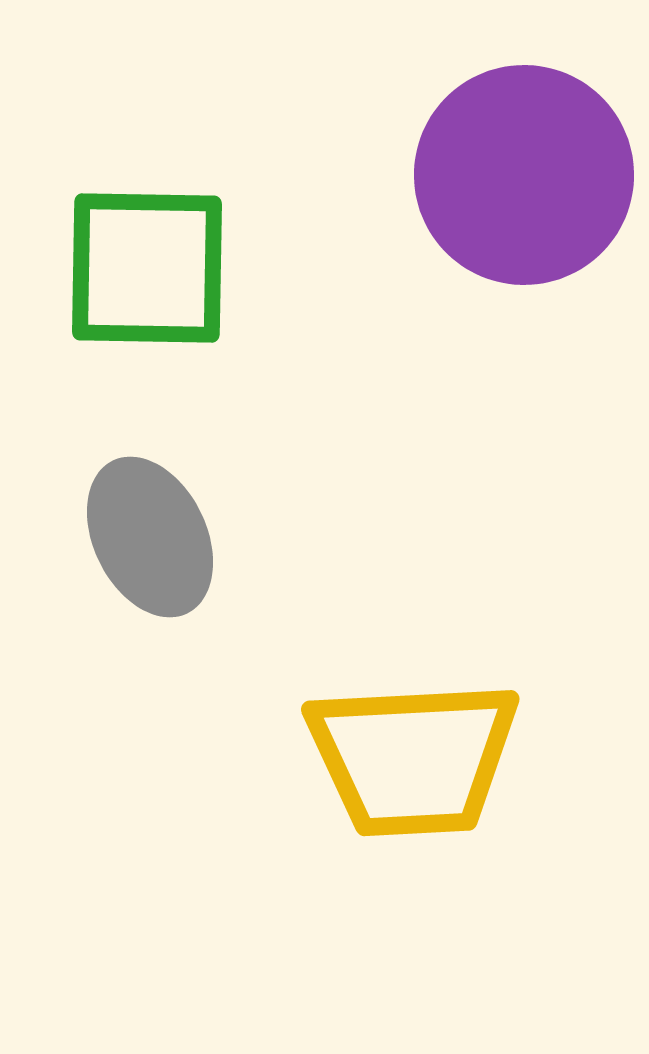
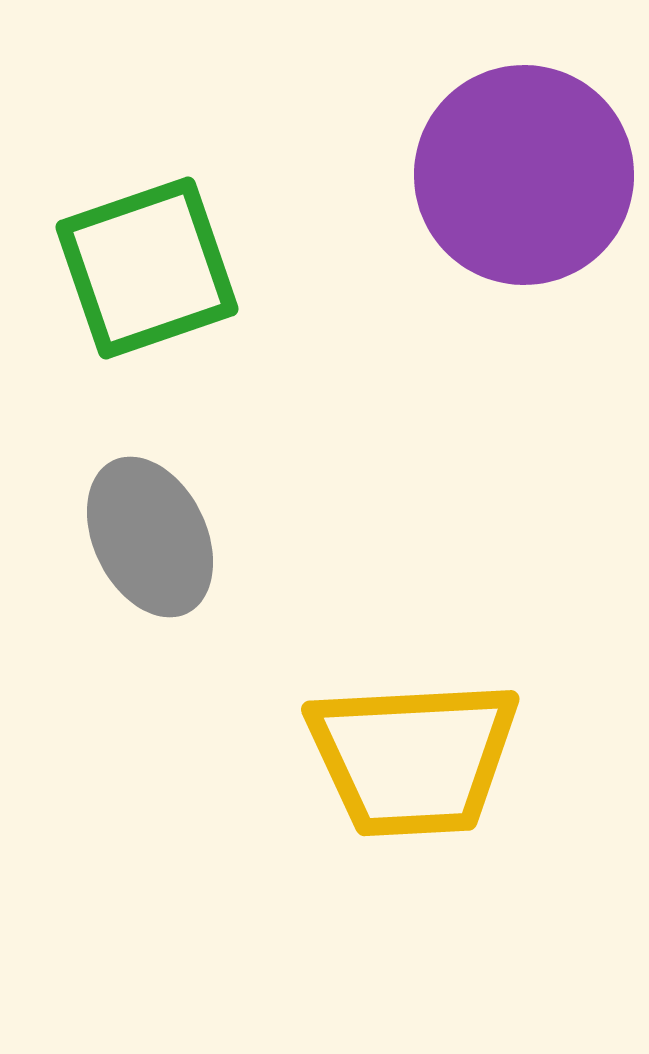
green square: rotated 20 degrees counterclockwise
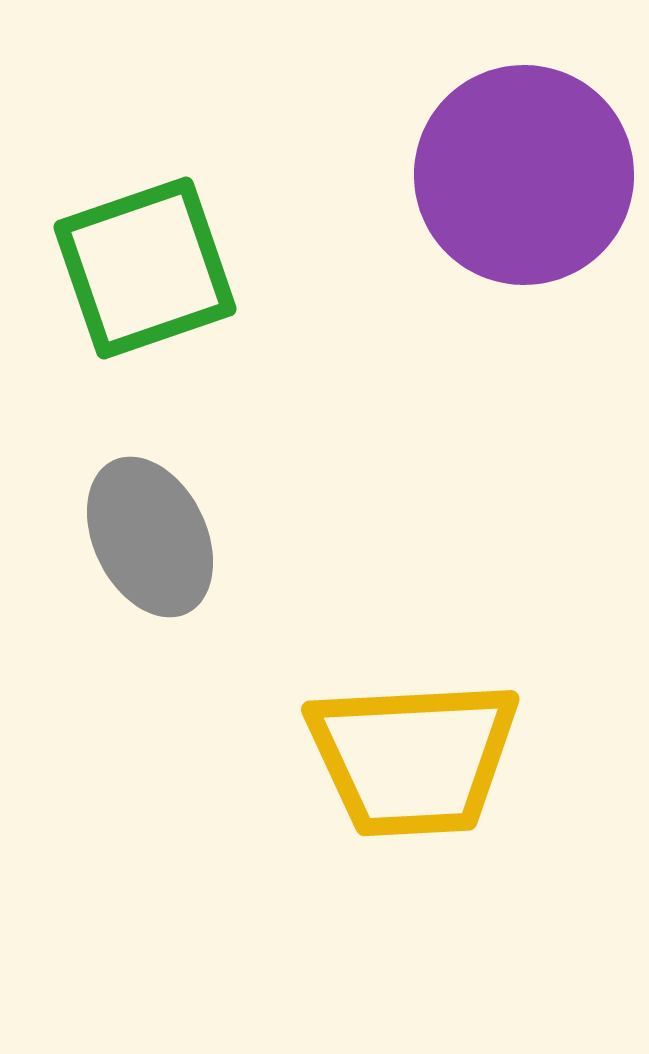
green square: moved 2 px left
